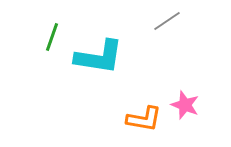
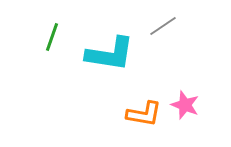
gray line: moved 4 px left, 5 px down
cyan L-shape: moved 11 px right, 3 px up
orange L-shape: moved 5 px up
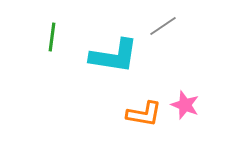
green line: rotated 12 degrees counterclockwise
cyan L-shape: moved 4 px right, 2 px down
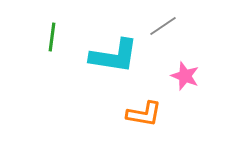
pink star: moved 29 px up
